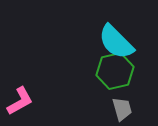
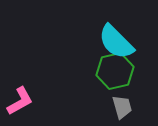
gray trapezoid: moved 2 px up
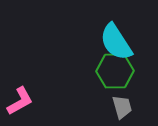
cyan semicircle: rotated 12 degrees clockwise
green hexagon: rotated 12 degrees clockwise
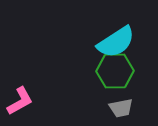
cyan semicircle: rotated 90 degrees counterclockwise
gray trapezoid: moved 1 px left, 1 px down; rotated 95 degrees clockwise
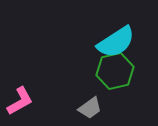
green hexagon: rotated 12 degrees counterclockwise
gray trapezoid: moved 31 px left; rotated 25 degrees counterclockwise
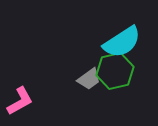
cyan semicircle: moved 6 px right
gray trapezoid: moved 1 px left, 29 px up
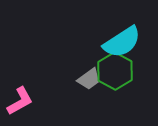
green hexagon: rotated 18 degrees counterclockwise
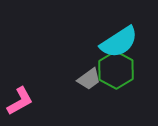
cyan semicircle: moved 3 px left
green hexagon: moved 1 px right, 1 px up
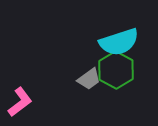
cyan semicircle: rotated 15 degrees clockwise
pink L-shape: moved 1 px down; rotated 8 degrees counterclockwise
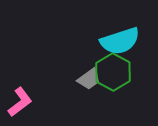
cyan semicircle: moved 1 px right, 1 px up
green hexagon: moved 3 px left, 2 px down
